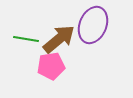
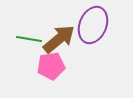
green line: moved 3 px right
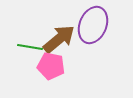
green line: moved 1 px right, 8 px down
pink pentagon: rotated 20 degrees clockwise
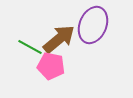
green line: rotated 20 degrees clockwise
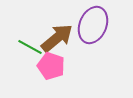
brown arrow: moved 2 px left, 1 px up
pink pentagon: rotated 8 degrees clockwise
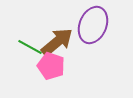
brown arrow: moved 4 px down
